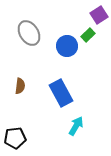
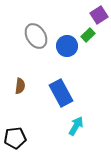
gray ellipse: moved 7 px right, 3 px down
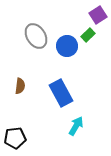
purple square: moved 1 px left
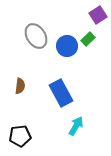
green rectangle: moved 4 px down
black pentagon: moved 5 px right, 2 px up
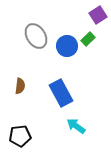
cyan arrow: rotated 84 degrees counterclockwise
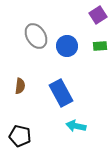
green rectangle: moved 12 px right, 7 px down; rotated 40 degrees clockwise
cyan arrow: rotated 24 degrees counterclockwise
black pentagon: rotated 20 degrees clockwise
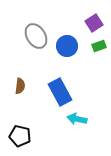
purple square: moved 4 px left, 8 px down
green rectangle: moved 1 px left; rotated 16 degrees counterclockwise
blue rectangle: moved 1 px left, 1 px up
cyan arrow: moved 1 px right, 7 px up
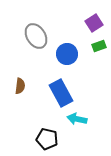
blue circle: moved 8 px down
blue rectangle: moved 1 px right, 1 px down
black pentagon: moved 27 px right, 3 px down
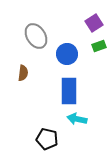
brown semicircle: moved 3 px right, 13 px up
blue rectangle: moved 8 px right, 2 px up; rotated 28 degrees clockwise
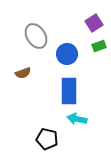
brown semicircle: rotated 63 degrees clockwise
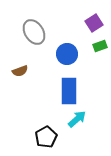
gray ellipse: moved 2 px left, 4 px up
green rectangle: moved 1 px right
brown semicircle: moved 3 px left, 2 px up
cyan arrow: rotated 126 degrees clockwise
black pentagon: moved 1 px left, 2 px up; rotated 30 degrees clockwise
